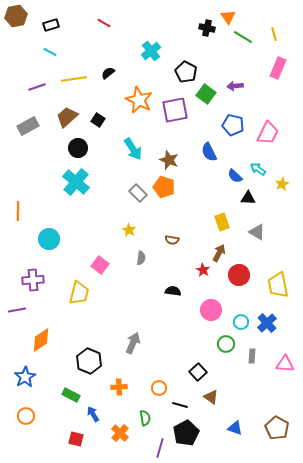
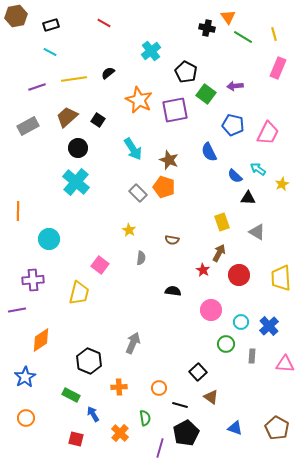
yellow trapezoid at (278, 285): moved 3 px right, 7 px up; rotated 8 degrees clockwise
blue cross at (267, 323): moved 2 px right, 3 px down
orange circle at (26, 416): moved 2 px down
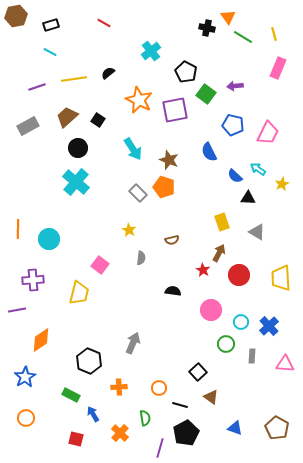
orange line at (18, 211): moved 18 px down
brown semicircle at (172, 240): rotated 24 degrees counterclockwise
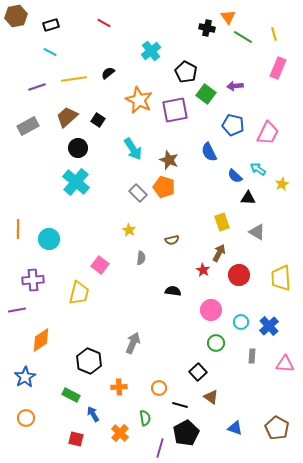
green circle at (226, 344): moved 10 px left, 1 px up
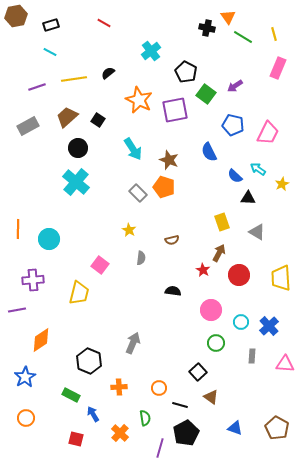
purple arrow at (235, 86): rotated 28 degrees counterclockwise
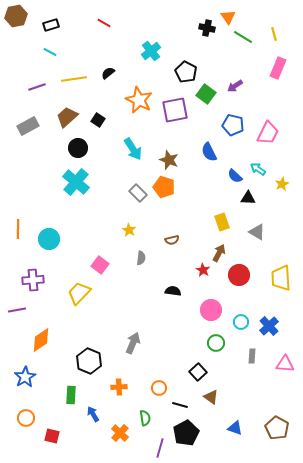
yellow trapezoid at (79, 293): rotated 150 degrees counterclockwise
green rectangle at (71, 395): rotated 66 degrees clockwise
red square at (76, 439): moved 24 px left, 3 px up
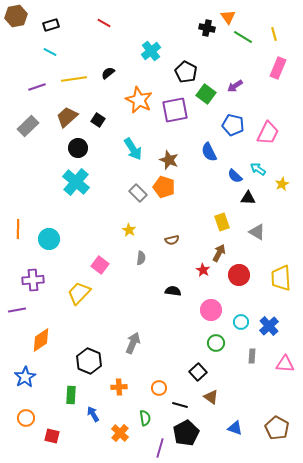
gray rectangle at (28, 126): rotated 15 degrees counterclockwise
